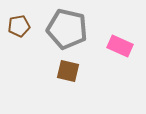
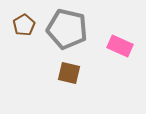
brown pentagon: moved 5 px right, 1 px up; rotated 20 degrees counterclockwise
brown square: moved 1 px right, 2 px down
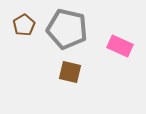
brown square: moved 1 px right, 1 px up
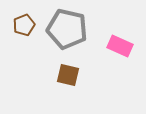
brown pentagon: rotated 10 degrees clockwise
brown square: moved 2 px left, 3 px down
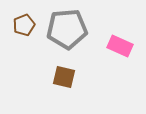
gray pentagon: rotated 18 degrees counterclockwise
brown square: moved 4 px left, 2 px down
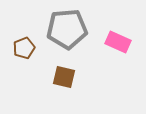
brown pentagon: moved 23 px down
pink rectangle: moved 2 px left, 4 px up
